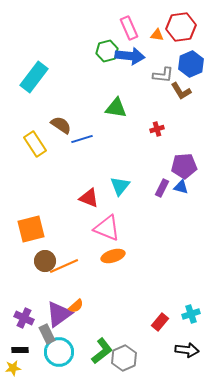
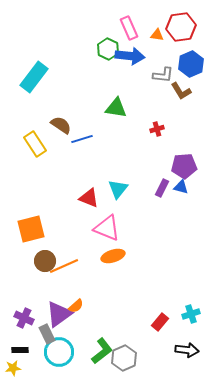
green hexagon: moved 1 px right, 2 px up; rotated 20 degrees counterclockwise
cyan triangle: moved 2 px left, 3 px down
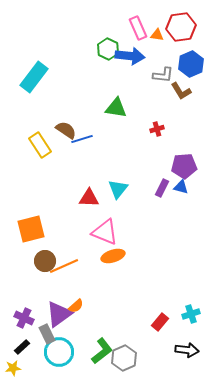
pink rectangle: moved 9 px right
brown semicircle: moved 5 px right, 5 px down
yellow rectangle: moved 5 px right, 1 px down
red triangle: rotated 20 degrees counterclockwise
pink triangle: moved 2 px left, 4 px down
black rectangle: moved 2 px right, 3 px up; rotated 42 degrees counterclockwise
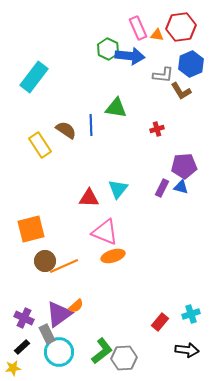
blue line: moved 9 px right, 14 px up; rotated 75 degrees counterclockwise
gray hexagon: rotated 20 degrees clockwise
